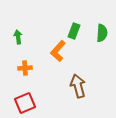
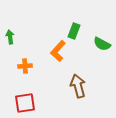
green semicircle: moved 11 px down; rotated 114 degrees clockwise
green arrow: moved 8 px left
orange cross: moved 2 px up
red square: rotated 15 degrees clockwise
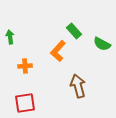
green rectangle: rotated 63 degrees counterclockwise
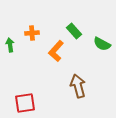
green arrow: moved 8 px down
orange L-shape: moved 2 px left
orange cross: moved 7 px right, 33 px up
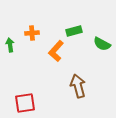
green rectangle: rotated 63 degrees counterclockwise
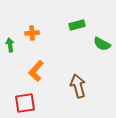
green rectangle: moved 3 px right, 6 px up
orange L-shape: moved 20 px left, 20 px down
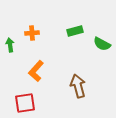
green rectangle: moved 2 px left, 6 px down
